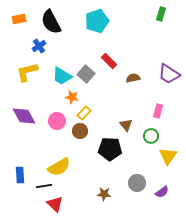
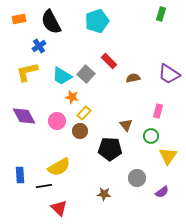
gray circle: moved 5 px up
red triangle: moved 4 px right, 4 px down
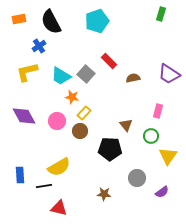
cyan trapezoid: moved 1 px left
red triangle: rotated 30 degrees counterclockwise
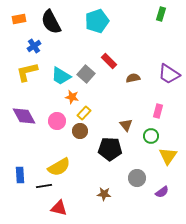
blue cross: moved 5 px left
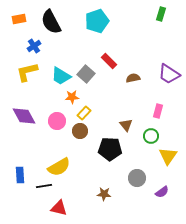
orange star: rotated 16 degrees counterclockwise
